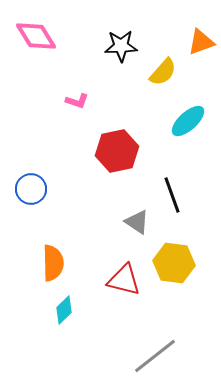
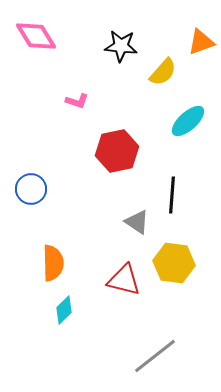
black star: rotated 8 degrees clockwise
black line: rotated 24 degrees clockwise
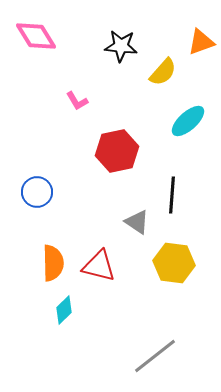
pink L-shape: rotated 40 degrees clockwise
blue circle: moved 6 px right, 3 px down
red triangle: moved 25 px left, 14 px up
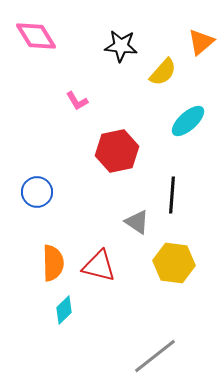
orange triangle: rotated 20 degrees counterclockwise
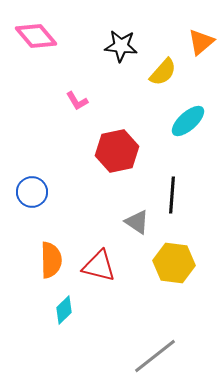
pink diamond: rotated 9 degrees counterclockwise
blue circle: moved 5 px left
orange semicircle: moved 2 px left, 3 px up
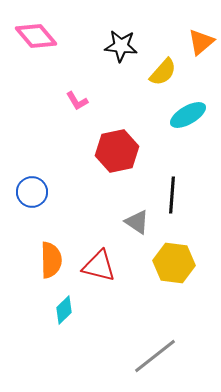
cyan ellipse: moved 6 px up; rotated 12 degrees clockwise
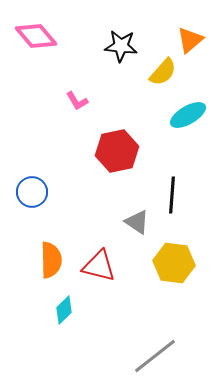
orange triangle: moved 11 px left, 2 px up
